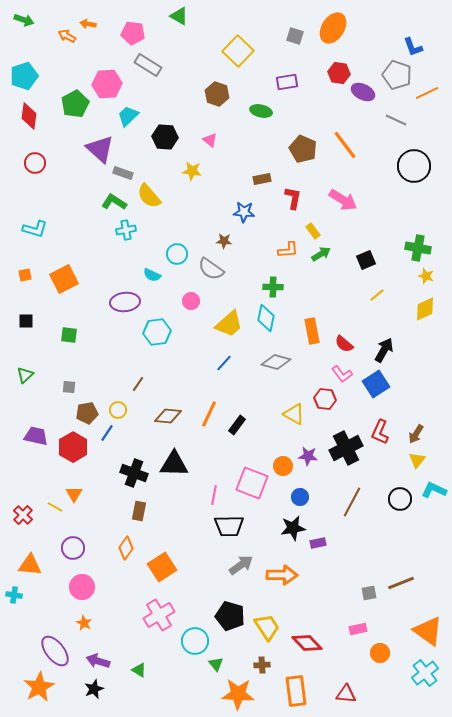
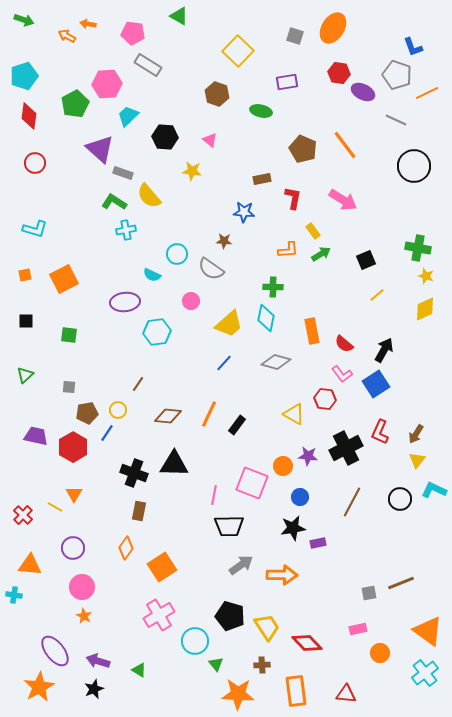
orange star at (84, 623): moved 7 px up
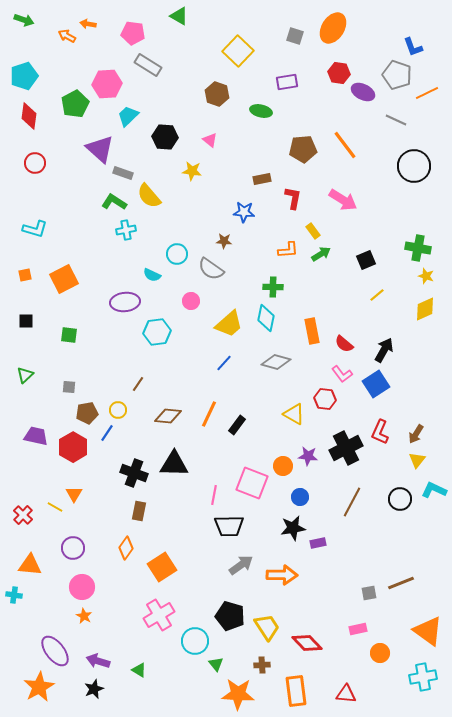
brown pentagon at (303, 149): rotated 28 degrees counterclockwise
cyan cross at (425, 673): moved 2 px left, 4 px down; rotated 28 degrees clockwise
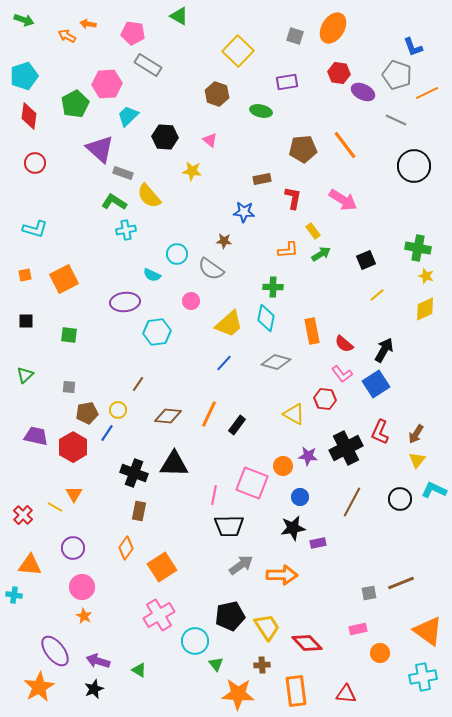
black pentagon at (230, 616): rotated 28 degrees counterclockwise
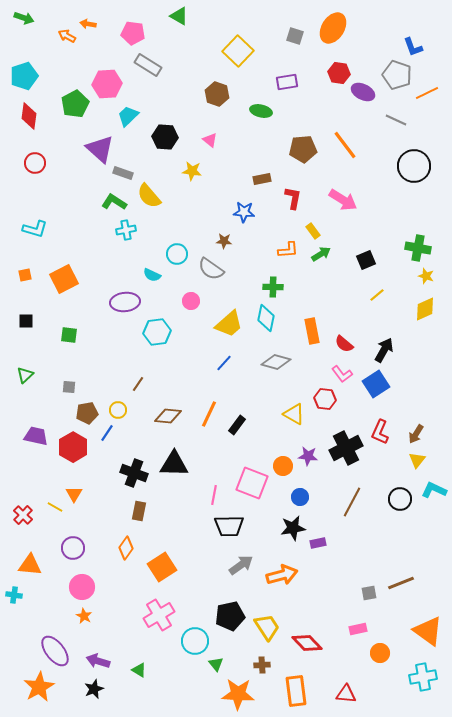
green arrow at (24, 20): moved 2 px up
orange arrow at (282, 575): rotated 16 degrees counterclockwise
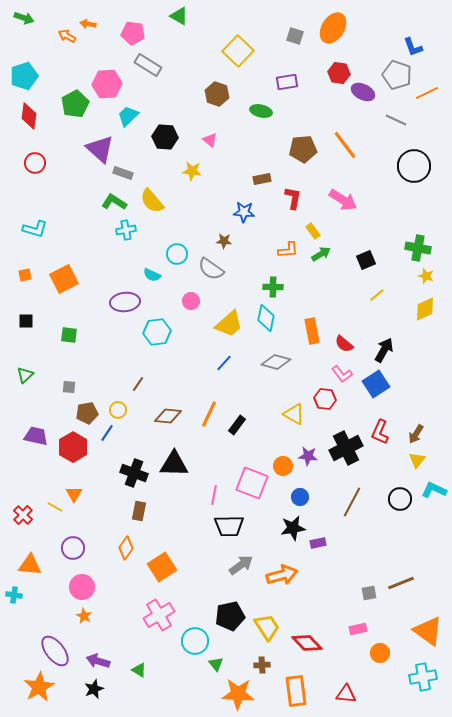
yellow semicircle at (149, 196): moved 3 px right, 5 px down
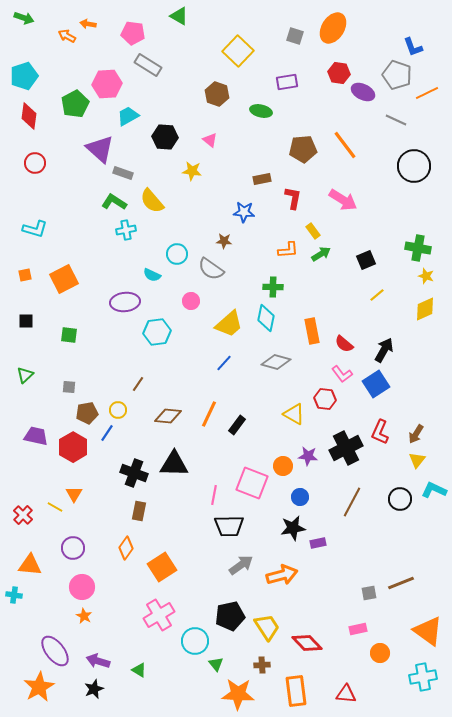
cyan trapezoid at (128, 116): rotated 15 degrees clockwise
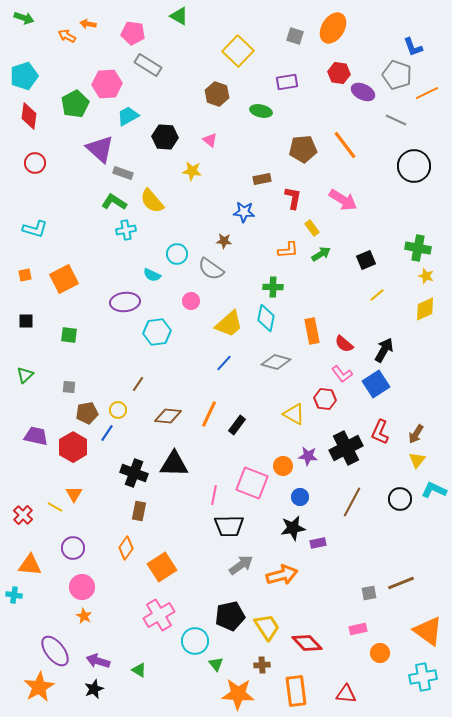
yellow rectangle at (313, 231): moved 1 px left, 3 px up
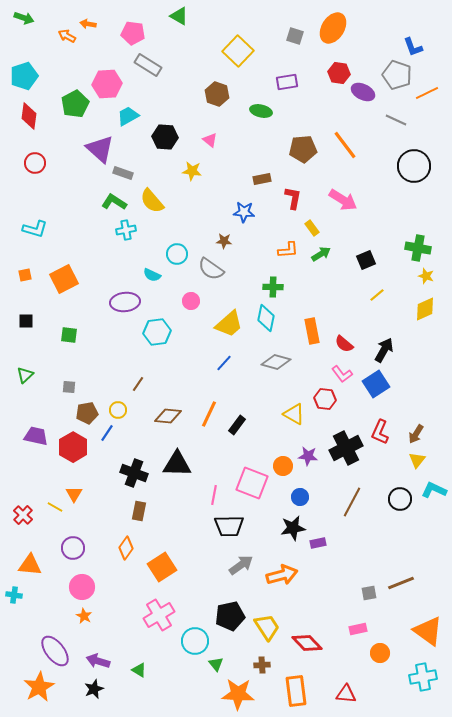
black triangle at (174, 464): moved 3 px right
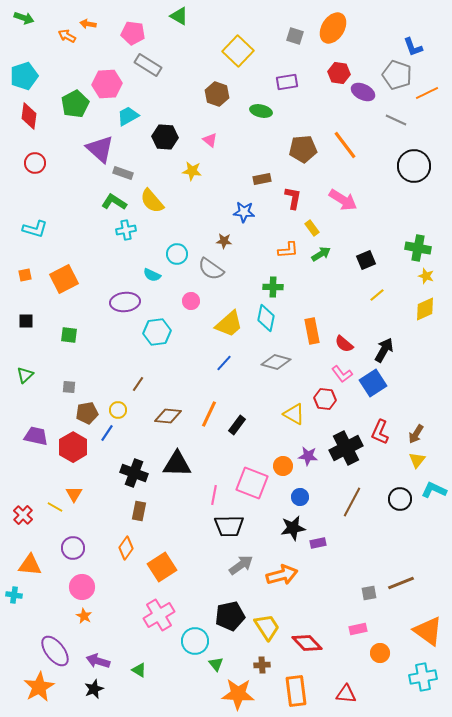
blue square at (376, 384): moved 3 px left, 1 px up
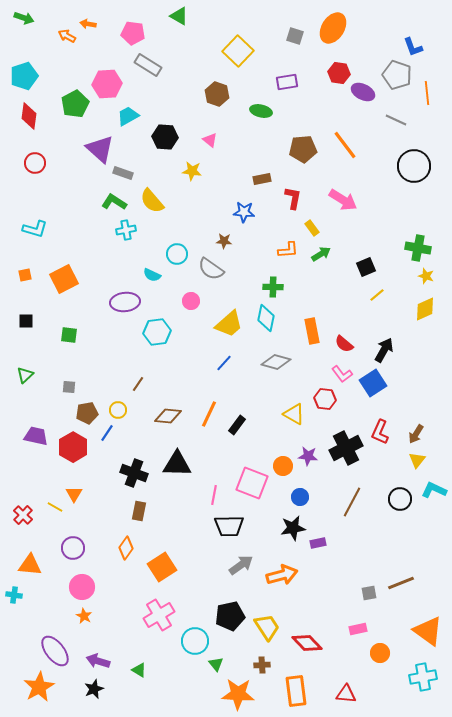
orange line at (427, 93): rotated 70 degrees counterclockwise
black square at (366, 260): moved 7 px down
